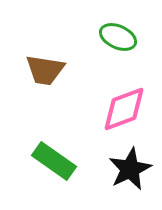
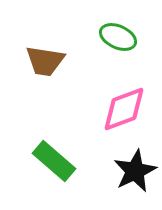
brown trapezoid: moved 9 px up
green rectangle: rotated 6 degrees clockwise
black star: moved 5 px right, 2 px down
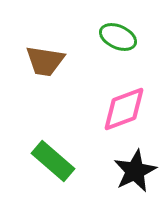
green rectangle: moved 1 px left
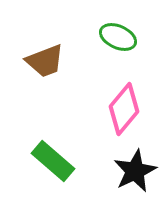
brown trapezoid: rotated 30 degrees counterclockwise
pink diamond: rotated 30 degrees counterclockwise
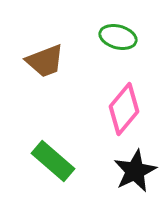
green ellipse: rotated 9 degrees counterclockwise
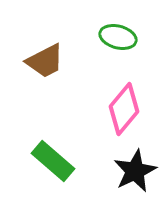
brown trapezoid: rotated 6 degrees counterclockwise
